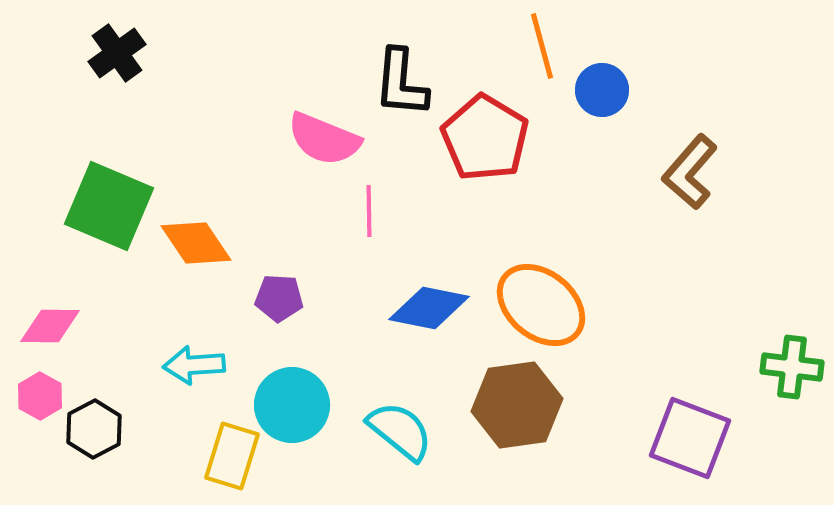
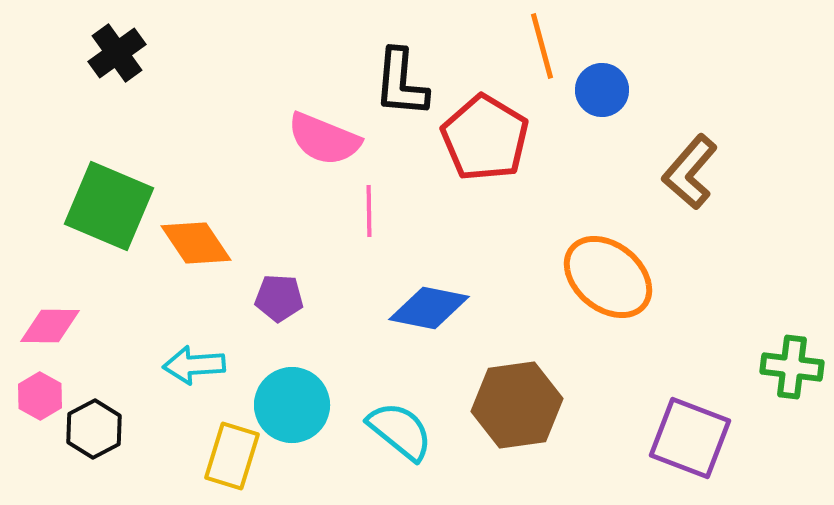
orange ellipse: moved 67 px right, 28 px up
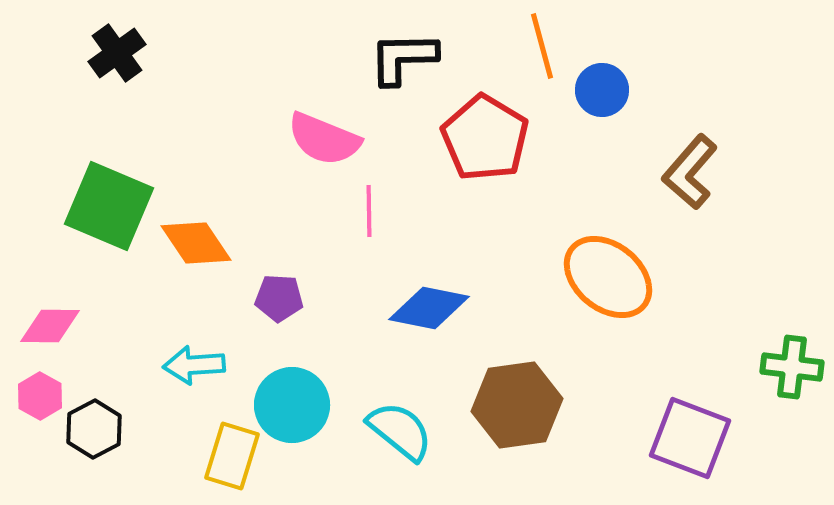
black L-shape: moved 2 px right, 25 px up; rotated 84 degrees clockwise
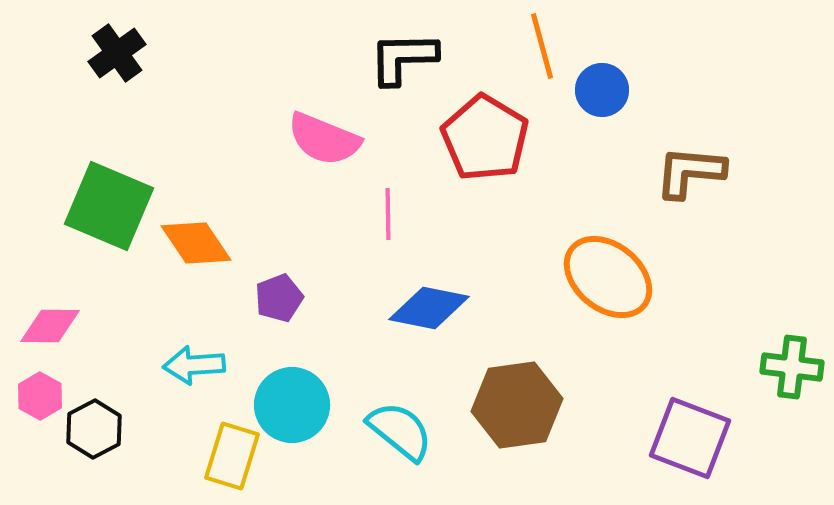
brown L-shape: rotated 54 degrees clockwise
pink line: moved 19 px right, 3 px down
purple pentagon: rotated 24 degrees counterclockwise
